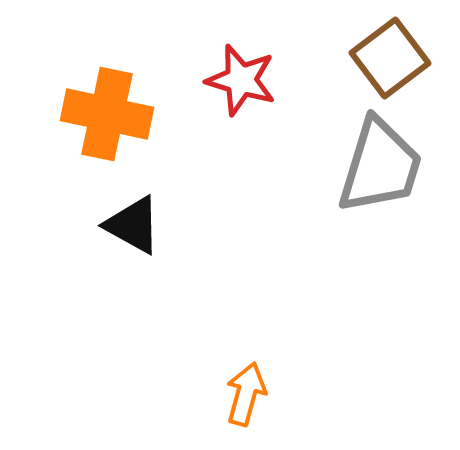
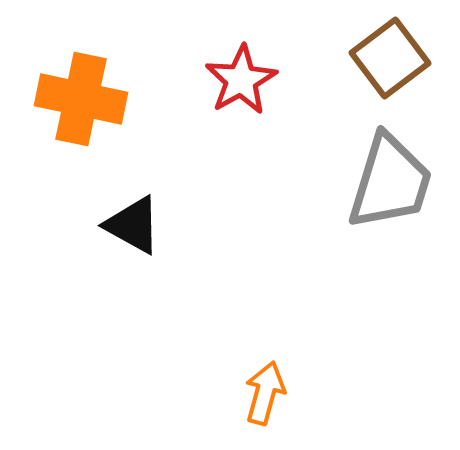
red star: rotated 26 degrees clockwise
orange cross: moved 26 px left, 15 px up
gray trapezoid: moved 10 px right, 16 px down
orange arrow: moved 19 px right, 1 px up
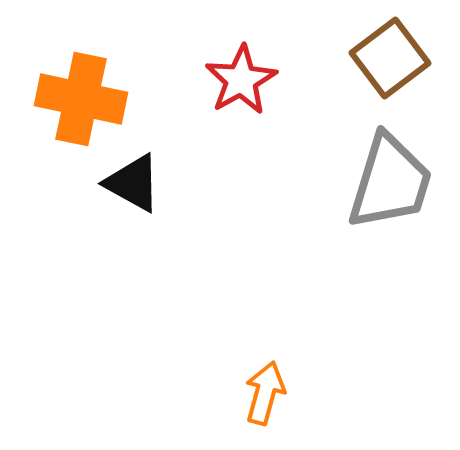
black triangle: moved 42 px up
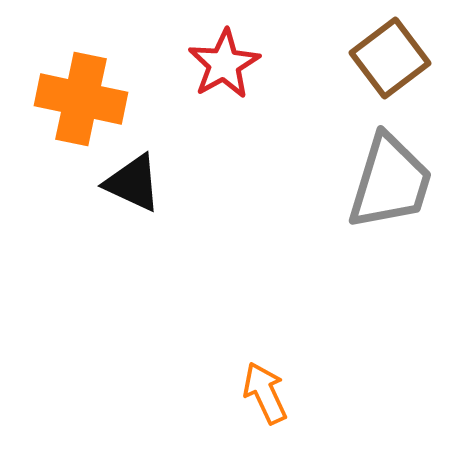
red star: moved 17 px left, 16 px up
black triangle: rotated 4 degrees counterclockwise
orange arrow: rotated 40 degrees counterclockwise
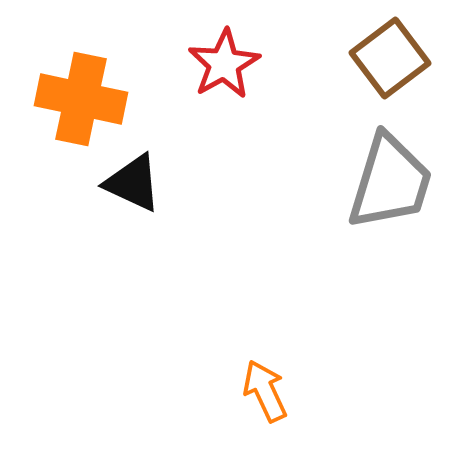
orange arrow: moved 2 px up
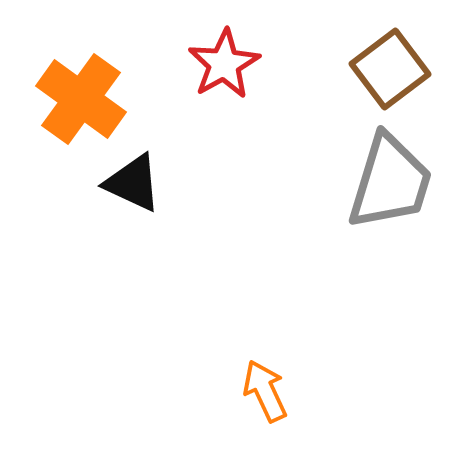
brown square: moved 11 px down
orange cross: rotated 24 degrees clockwise
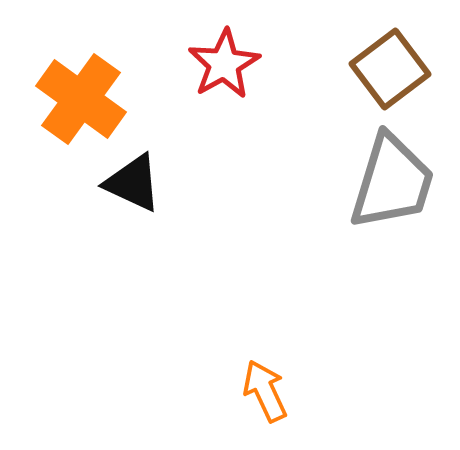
gray trapezoid: moved 2 px right
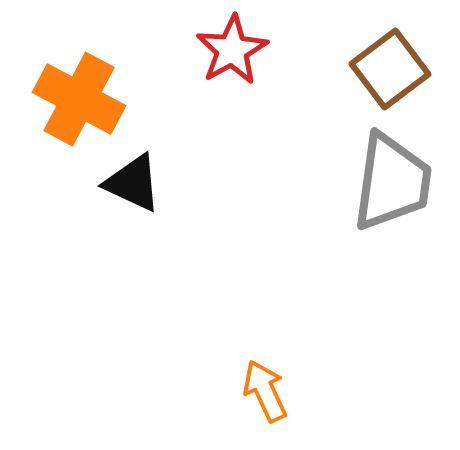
red star: moved 8 px right, 14 px up
orange cross: moved 2 px left; rotated 8 degrees counterclockwise
gray trapezoid: rotated 9 degrees counterclockwise
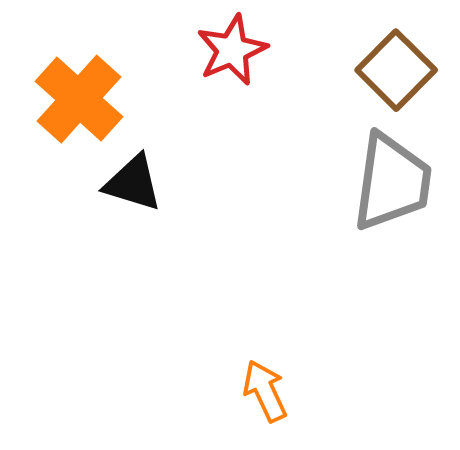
red star: rotated 6 degrees clockwise
brown square: moved 6 px right, 1 px down; rotated 8 degrees counterclockwise
orange cross: rotated 14 degrees clockwise
black triangle: rotated 8 degrees counterclockwise
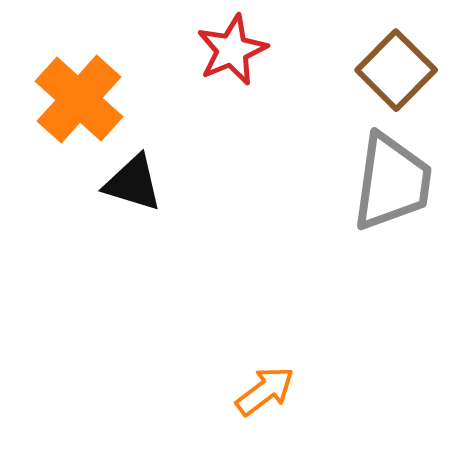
orange arrow: rotated 78 degrees clockwise
